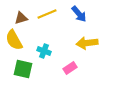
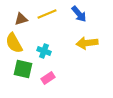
brown triangle: moved 1 px down
yellow semicircle: moved 3 px down
pink rectangle: moved 22 px left, 10 px down
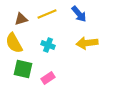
cyan cross: moved 4 px right, 6 px up
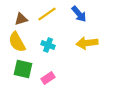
yellow line: rotated 12 degrees counterclockwise
yellow semicircle: moved 3 px right, 1 px up
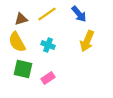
yellow arrow: moved 2 px up; rotated 60 degrees counterclockwise
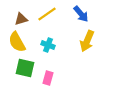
blue arrow: moved 2 px right
green square: moved 2 px right, 1 px up
pink rectangle: rotated 40 degrees counterclockwise
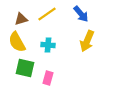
cyan cross: rotated 16 degrees counterclockwise
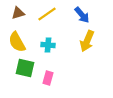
blue arrow: moved 1 px right, 1 px down
brown triangle: moved 3 px left, 6 px up
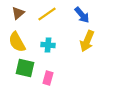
brown triangle: rotated 24 degrees counterclockwise
